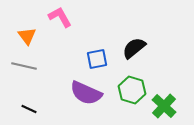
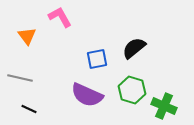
gray line: moved 4 px left, 12 px down
purple semicircle: moved 1 px right, 2 px down
green cross: rotated 20 degrees counterclockwise
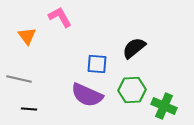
blue square: moved 5 px down; rotated 15 degrees clockwise
gray line: moved 1 px left, 1 px down
green hexagon: rotated 20 degrees counterclockwise
black line: rotated 21 degrees counterclockwise
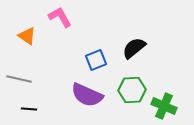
orange triangle: rotated 18 degrees counterclockwise
blue square: moved 1 px left, 4 px up; rotated 25 degrees counterclockwise
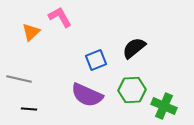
orange triangle: moved 4 px right, 4 px up; rotated 42 degrees clockwise
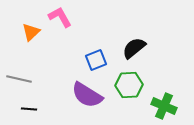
green hexagon: moved 3 px left, 5 px up
purple semicircle: rotated 8 degrees clockwise
